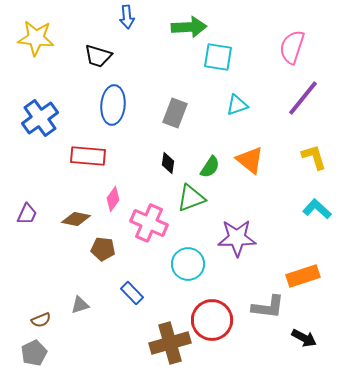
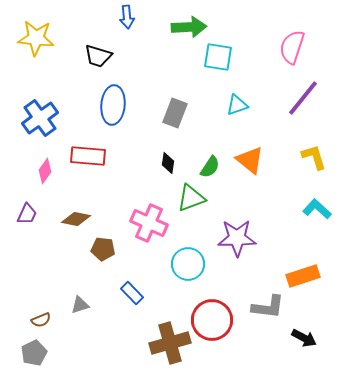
pink diamond: moved 68 px left, 28 px up
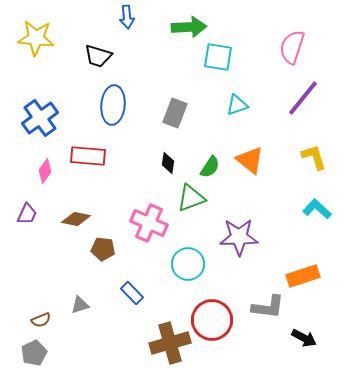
purple star: moved 2 px right, 1 px up
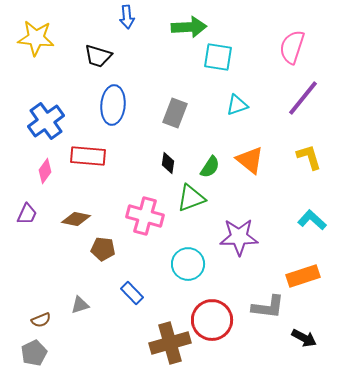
blue cross: moved 6 px right, 3 px down
yellow L-shape: moved 5 px left
cyan L-shape: moved 5 px left, 11 px down
pink cross: moved 4 px left, 7 px up; rotated 9 degrees counterclockwise
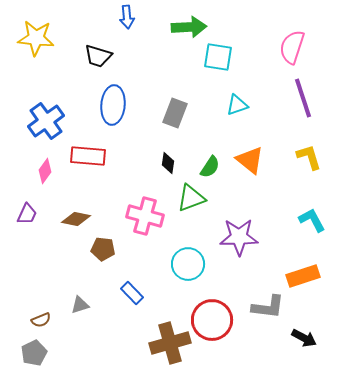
purple line: rotated 57 degrees counterclockwise
cyan L-shape: rotated 20 degrees clockwise
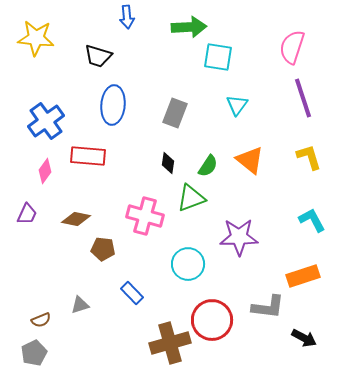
cyan triangle: rotated 35 degrees counterclockwise
green semicircle: moved 2 px left, 1 px up
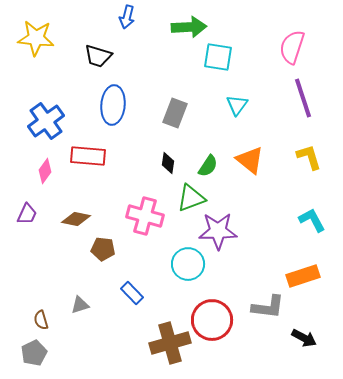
blue arrow: rotated 20 degrees clockwise
purple star: moved 21 px left, 6 px up
brown semicircle: rotated 96 degrees clockwise
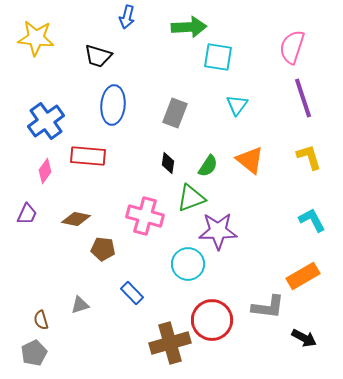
orange rectangle: rotated 12 degrees counterclockwise
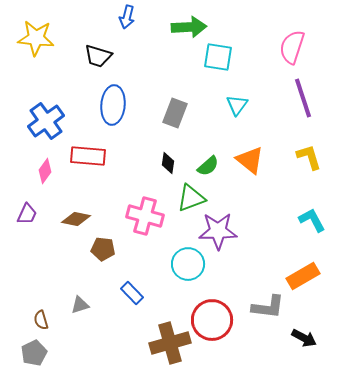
green semicircle: rotated 15 degrees clockwise
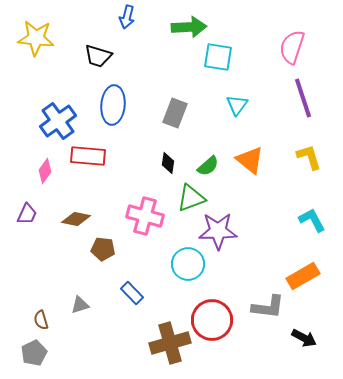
blue cross: moved 12 px right
